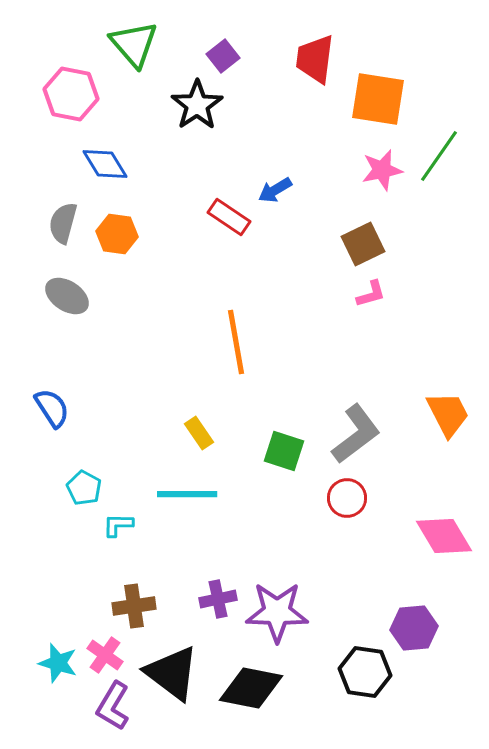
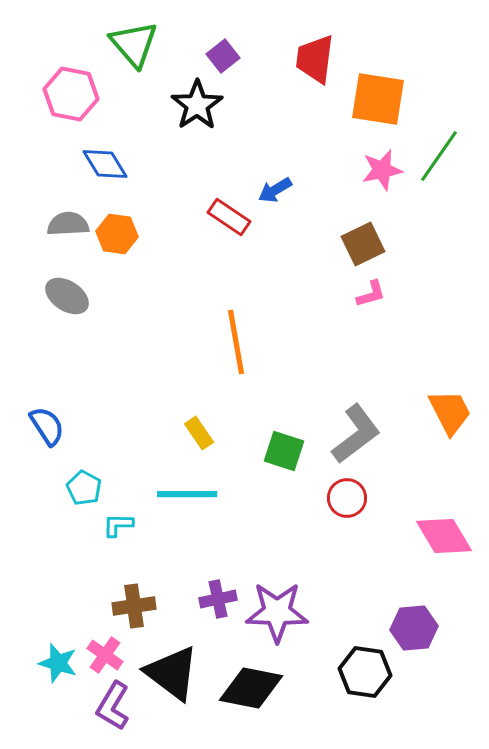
gray semicircle: moved 5 px right, 1 px down; rotated 72 degrees clockwise
blue semicircle: moved 5 px left, 18 px down
orange trapezoid: moved 2 px right, 2 px up
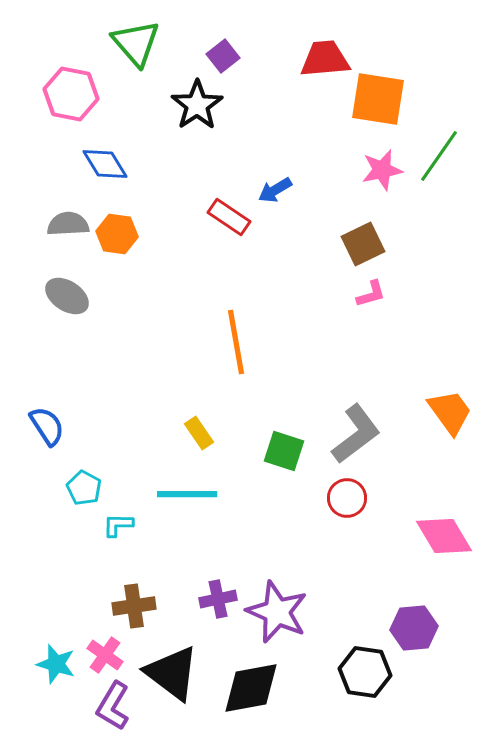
green triangle: moved 2 px right, 1 px up
red trapezoid: moved 10 px right; rotated 78 degrees clockwise
orange trapezoid: rotated 9 degrees counterclockwise
purple star: rotated 22 degrees clockwise
cyan star: moved 2 px left, 1 px down
black diamond: rotated 22 degrees counterclockwise
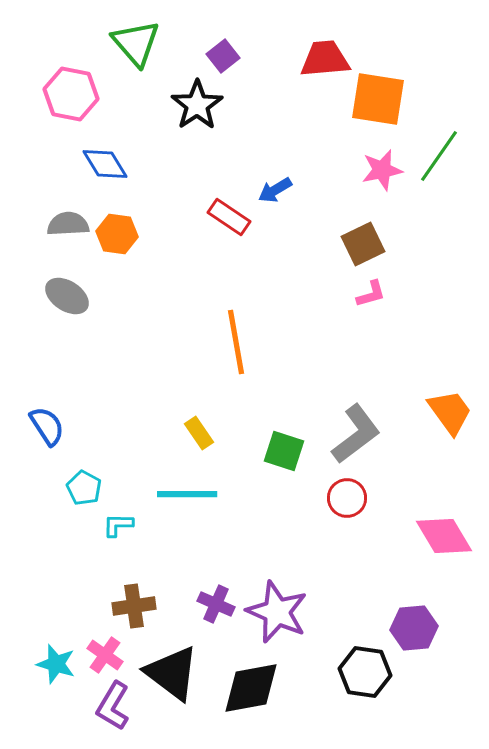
purple cross: moved 2 px left, 5 px down; rotated 36 degrees clockwise
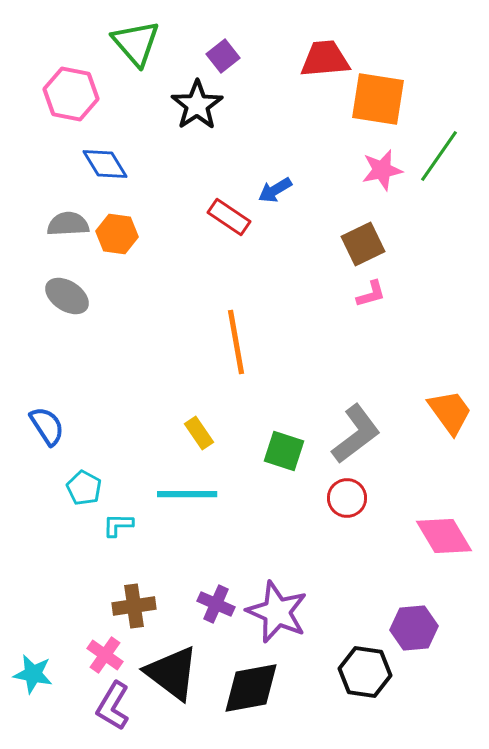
cyan star: moved 23 px left, 10 px down; rotated 6 degrees counterclockwise
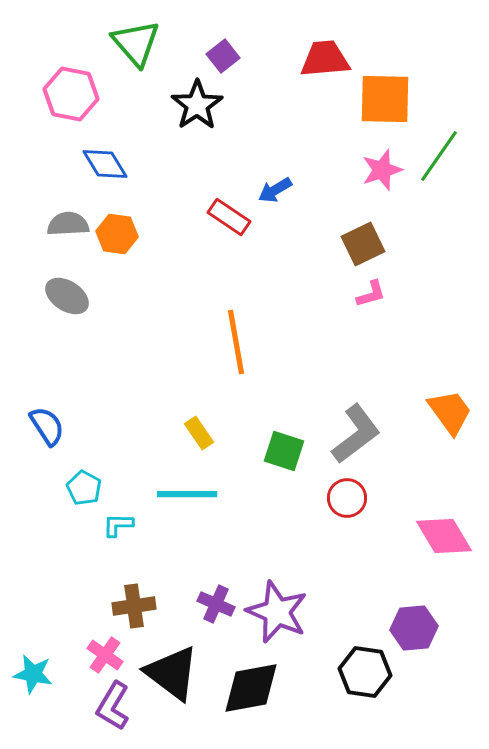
orange square: moved 7 px right; rotated 8 degrees counterclockwise
pink star: rotated 6 degrees counterclockwise
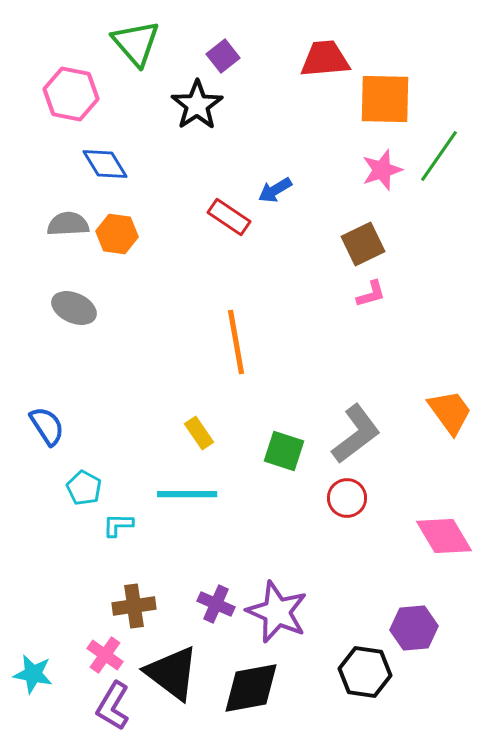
gray ellipse: moved 7 px right, 12 px down; rotated 9 degrees counterclockwise
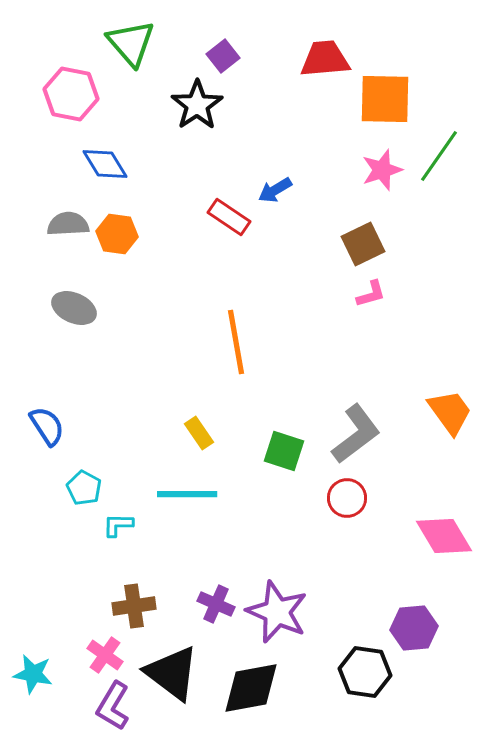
green triangle: moved 5 px left
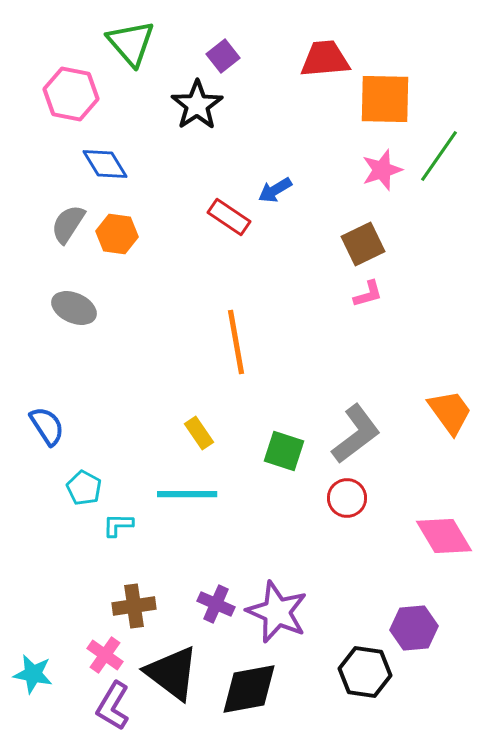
gray semicircle: rotated 54 degrees counterclockwise
pink L-shape: moved 3 px left
black diamond: moved 2 px left, 1 px down
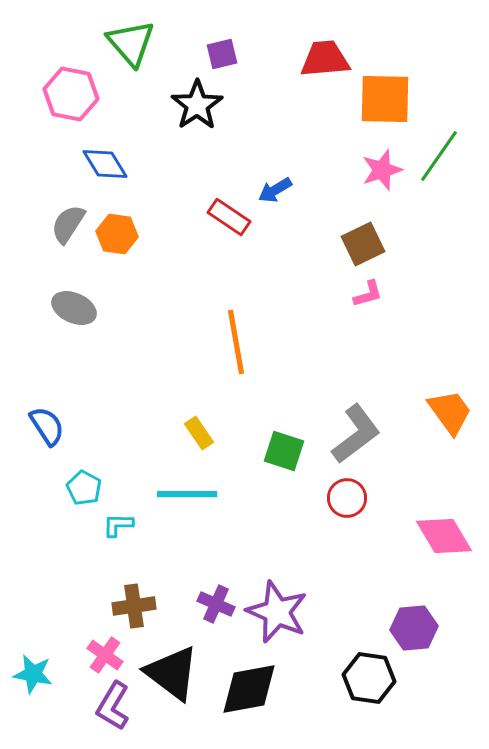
purple square: moved 1 px left, 2 px up; rotated 24 degrees clockwise
black hexagon: moved 4 px right, 6 px down
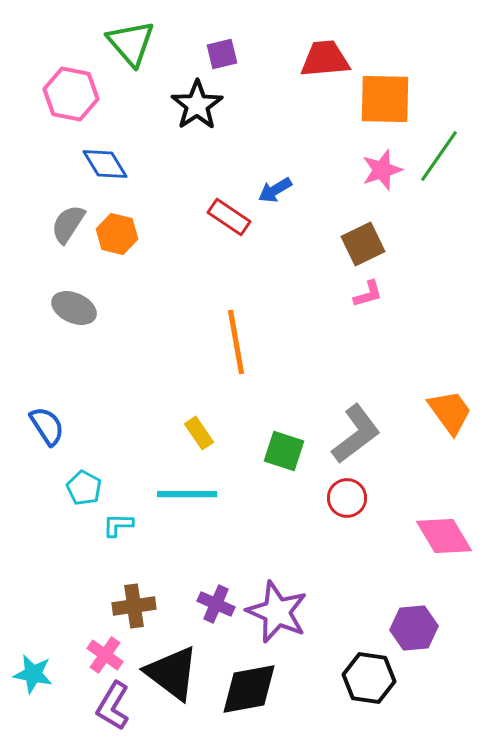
orange hexagon: rotated 6 degrees clockwise
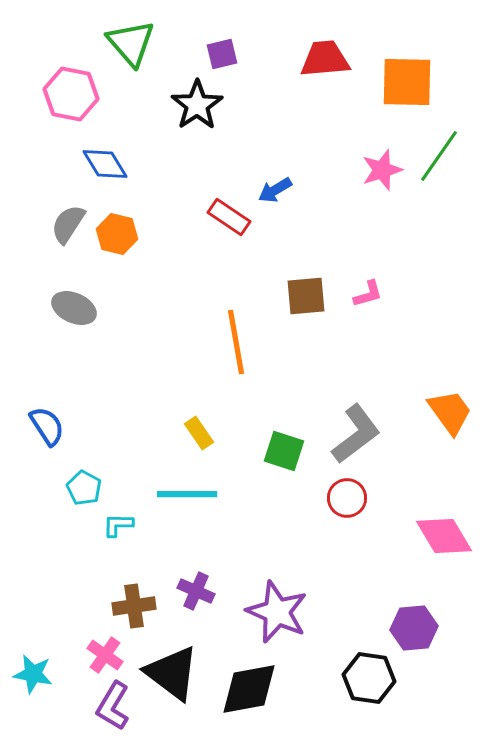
orange square: moved 22 px right, 17 px up
brown square: moved 57 px left, 52 px down; rotated 21 degrees clockwise
purple cross: moved 20 px left, 13 px up
